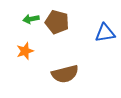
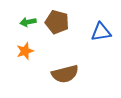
green arrow: moved 3 px left, 3 px down
blue triangle: moved 4 px left, 1 px up
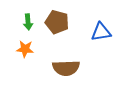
green arrow: rotated 84 degrees counterclockwise
orange star: moved 2 px up; rotated 24 degrees clockwise
brown semicircle: moved 1 px right, 6 px up; rotated 12 degrees clockwise
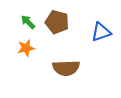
green arrow: rotated 140 degrees clockwise
blue triangle: rotated 10 degrees counterclockwise
orange star: moved 1 px right, 1 px up; rotated 18 degrees counterclockwise
